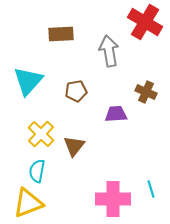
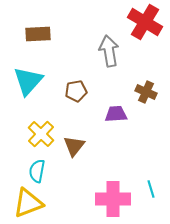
brown rectangle: moved 23 px left
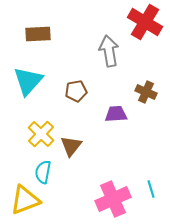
brown triangle: moved 3 px left
cyan semicircle: moved 6 px right, 1 px down
pink cross: rotated 24 degrees counterclockwise
yellow triangle: moved 3 px left, 3 px up
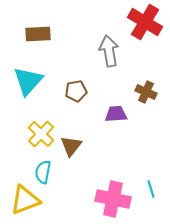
pink cross: rotated 36 degrees clockwise
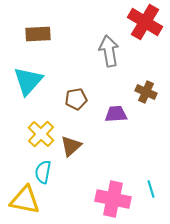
brown pentagon: moved 8 px down
brown triangle: rotated 10 degrees clockwise
yellow triangle: rotated 32 degrees clockwise
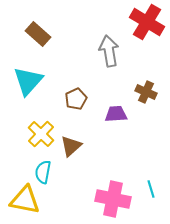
red cross: moved 2 px right
brown rectangle: rotated 45 degrees clockwise
brown pentagon: rotated 15 degrees counterclockwise
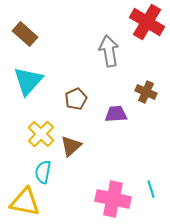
brown rectangle: moved 13 px left
yellow triangle: moved 2 px down
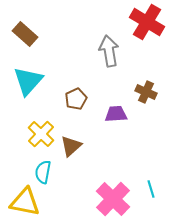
pink cross: rotated 32 degrees clockwise
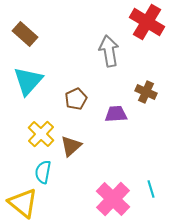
yellow triangle: moved 2 px left, 1 px down; rotated 28 degrees clockwise
